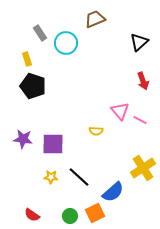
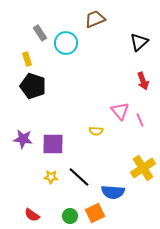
pink line: rotated 40 degrees clockwise
blue semicircle: rotated 45 degrees clockwise
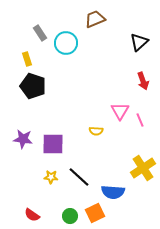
pink triangle: rotated 12 degrees clockwise
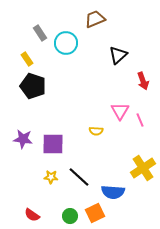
black triangle: moved 21 px left, 13 px down
yellow rectangle: rotated 16 degrees counterclockwise
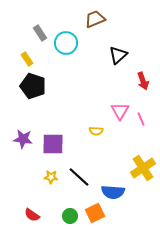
pink line: moved 1 px right, 1 px up
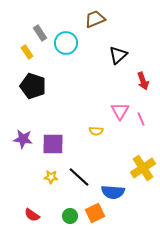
yellow rectangle: moved 7 px up
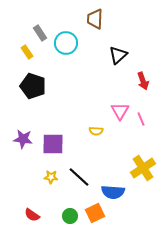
brown trapezoid: rotated 65 degrees counterclockwise
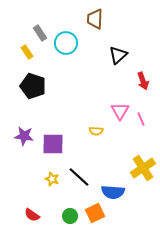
purple star: moved 1 px right, 3 px up
yellow star: moved 1 px right, 2 px down; rotated 16 degrees clockwise
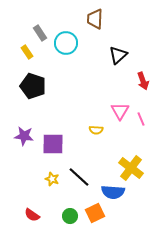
yellow semicircle: moved 1 px up
yellow cross: moved 12 px left; rotated 20 degrees counterclockwise
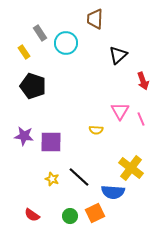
yellow rectangle: moved 3 px left
purple square: moved 2 px left, 2 px up
